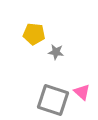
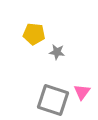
gray star: moved 1 px right
pink triangle: rotated 24 degrees clockwise
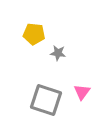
gray star: moved 1 px right, 1 px down
gray square: moved 7 px left
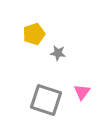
yellow pentagon: rotated 25 degrees counterclockwise
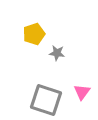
gray star: moved 1 px left
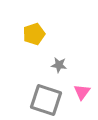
gray star: moved 2 px right, 12 px down
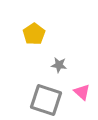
yellow pentagon: rotated 15 degrees counterclockwise
pink triangle: rotated 24 degrees counterclockwise
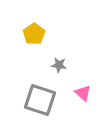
pink triangle: moved 1 px right, 1 px down
gray square: moved 6 px left
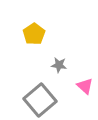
pink triangle: moved 2 px right, 7 px up
gray square: rotated 32 degrees clockwise
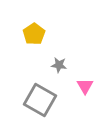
pink triangle: rotated 18 degrees clockwise
gray square: rotated 20 degrees counterclockwise
